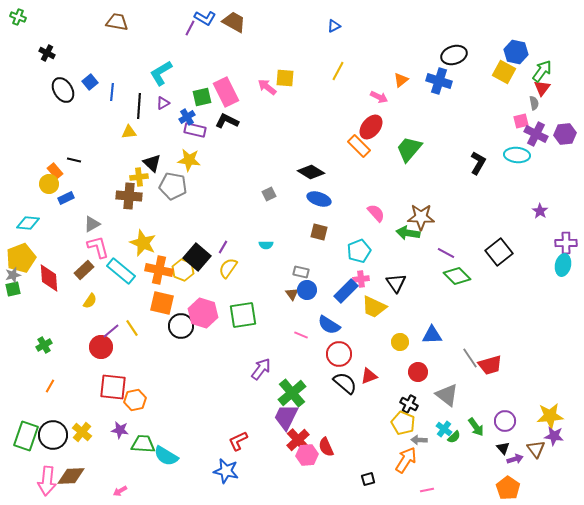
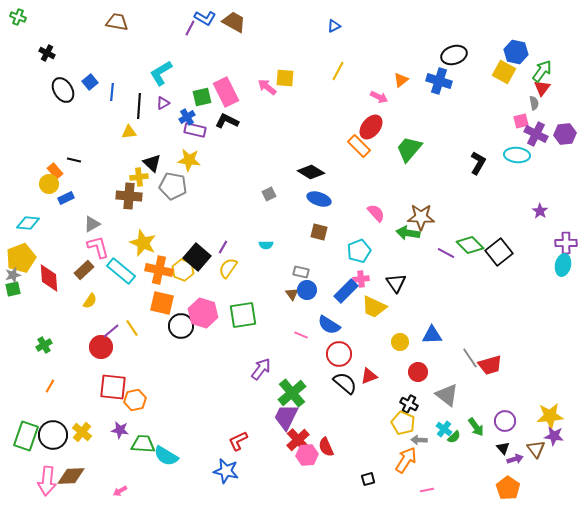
green diamond at (457, 276): moved 13 px right, 31 px up
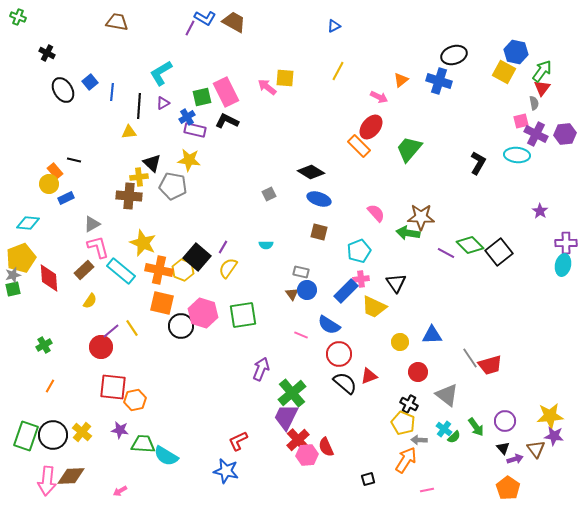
purple arrow at (261, 369): rotated 15 degrees counterclockwise
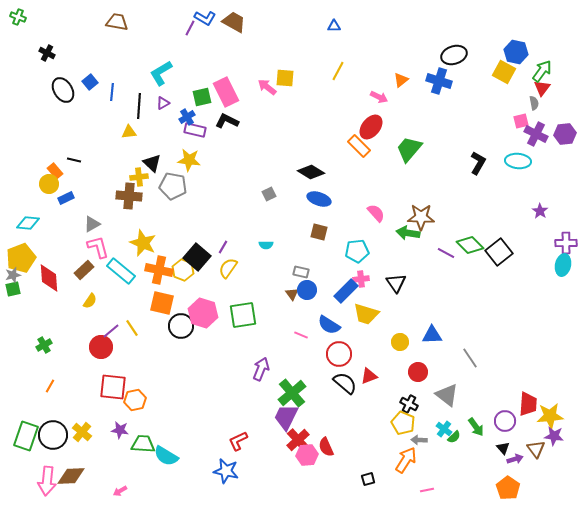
blue triangle at (334, 26): rotated 24 degrees clockwise
cyan ellipse at (517, 155): moved 1 px right, 6 px down
cyan pentagon at (359, 251): moved 2 px left; rotated 15 degrees clockwise
yellow trapezoid at (374, 307): moved 8 px left, 7 px down; rotated 8 degrees counterclockwise
red trapezoid at (490, 365): moved 38 px right, 39 px down; rotated 70 degrees counterclockwise
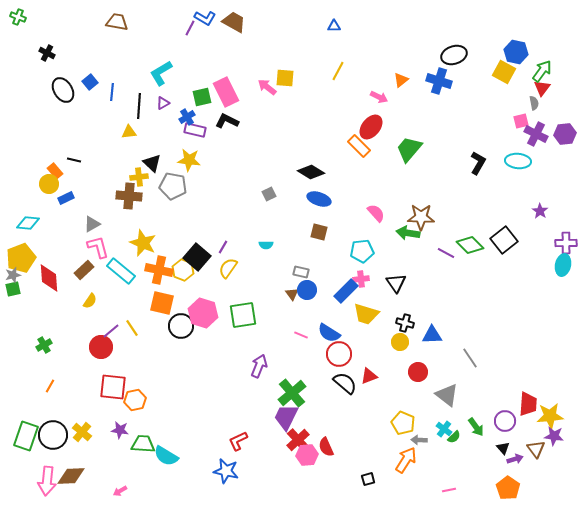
cyan pentagon at (357, 251): moved 5 px right
black square at (499, 252): moved 5 px right, 12 px up
blue semicircle at (329, 325): moved 8 px down
purple arrow at (261, 369): moved 2 px left, 3 px up
black cross at (409, 404): moved 4 px left, 81 px up; rotated 12 degrees counterclockwise
pink line at (427, 490): moved 22 px right
